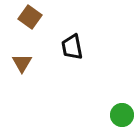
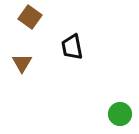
green circle: moved 2 px left, 1 px up
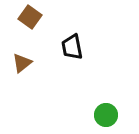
brown triangle: rotated 20 degrees clockwise
green circle: moved 14 px left, 1 px down
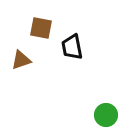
brown square: moved 11 px right, 11 px down; rotated 25 degrees counterclockwise
brown triangle: moved 1 px left, 3 px up; rotated 20 degrees clockwise
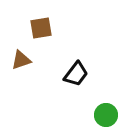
brown square: rotated 20 degrees counterclockwise
black trapezoid: moved 4 px right, 27 px down; rotated 132 degrees counterclockwise
